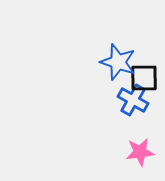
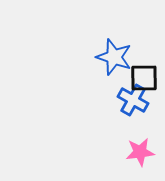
blue star: moved 4 px left, 5 px up
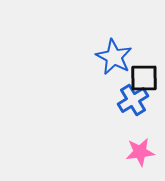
blue star: rotated 9 degrees clockwise
blue cross: rotated 28 degrees clockwise
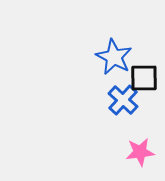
blue cross: moved 10 px left; rotated 16 degrees counterclockwise
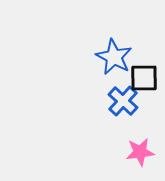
blue cross: moved 1 px down
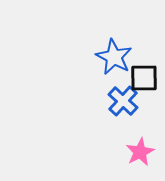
pink star: rotated 20 degrees counterclockwise
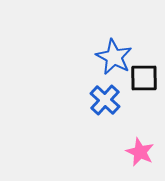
blue cross: moved 18 px left, 1 px up
pink star: rotated 20 degrees counterclockwise
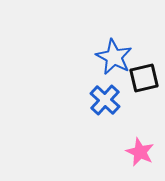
black square: rotated 12 degrees counterclockwise
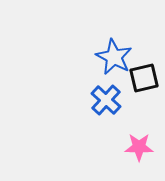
blue cross: moved 1 px right
pink star: moved 1 px left, 5 px up; rotated 24 degrees counterclockwise
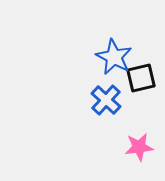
black square: moved 3 px left
pink star: rotated 8 degrees counterclockwise
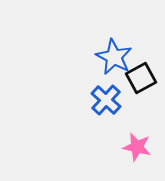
black square: rotated 16 degrees counterclockwise
pink star: moved 2 px left; rotated 20 degrees clockwise
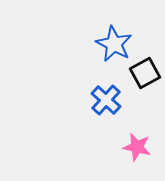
blue star: moved 13 px up
black square: moved 4 px right, 5 px up
